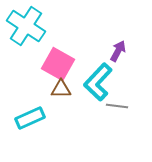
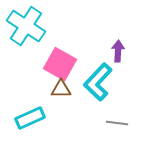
purple arrow: rotated 25 degrees counterclockwise
pink square: moved 2 px right
gray line: moved 17 px down
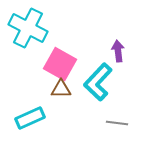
cyan cross: moved 2 px right, 2 px down; rotated 6 degrees counterclockwise
purple arrow: rotated 10 degrees counterclockwise
